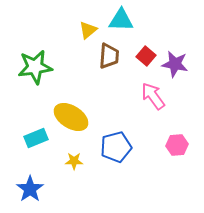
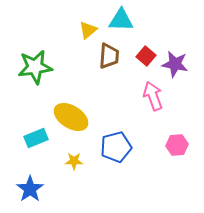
pink arrow: rotated 16 degrees clockwise
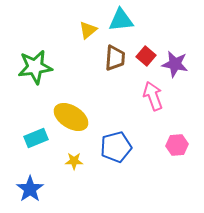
cyan triangle: rotated 8 degrees counterclockwise
brown trapezoid: moved 6 px right, 2 px down
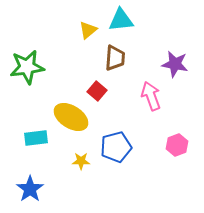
red square: moved 49 px left, 35 px down
green star: moved 8 px left
pink arrow: moved 2 px left
cyan rectangle: rotated 15 degrees clockwise
pink hexagon: rotated 15 degrees counterclockwise
yellow star: moved 7 px right
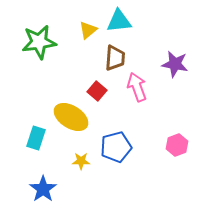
cyan triangle: moved 2 px left, 1 px down
green star: moved 12 px right, 25 px up
pink arrow: moved 14 px left, 9 px up
cyan rectangle: rotated 65 degrees counterclockwise
blue star: moved 13 px right
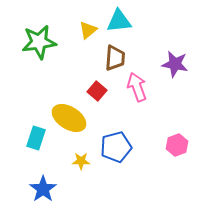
yellow ellipse: moved 2 px left, 1 px down
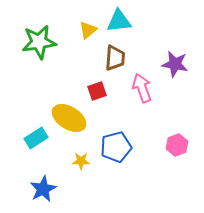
pink arrow: moved 5 px right, 1 px down
red square: rotated 30 degrees clockwise
cyan rectangle: rotated 40 degrees clockwise
blue star: rotated 8 degrees clockwise
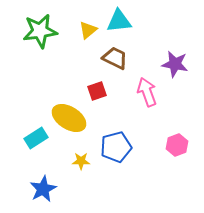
green star: moved 1 px right, 11 px up
brown trapezoid: rotated 68 degrees counterclockwise
pink arrow: moved 5 px right, 4 px down
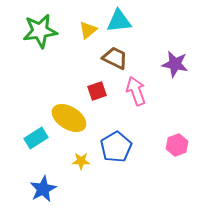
pink arrow: moved 11 px left, 1 px up
blue pentagon: rotated 16 degrees counterclockwise
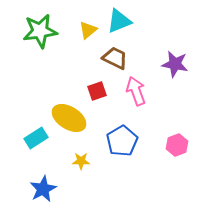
cyan triangle: rotated 16 degrees counterclockwise
blue pentagon: moved 6 px right, 6 px up
